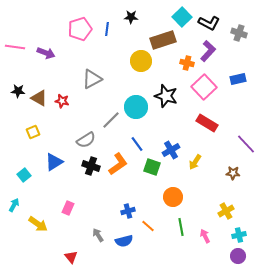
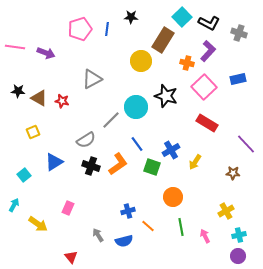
brown rectangle at (163, 40): rotated 40 degrees counterclockwise
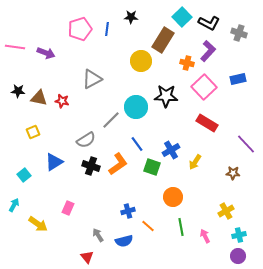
black star at (166, 96): rotated 15 degrees counterclockwise
brown triangle at (39, 98): rotated 18 degrees counterclockwise
red triangle at (71, 257): moved 16 px right
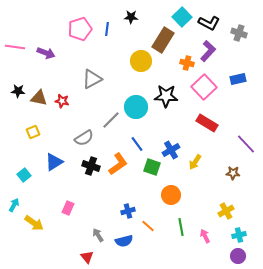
gray semicircle at (86, 140): moved 2 px left, 2 px up
orange circle at (173, 197): moved 2 px left, 2 px up
yellow arrow at (38, 224): moved 4 px left, 1 px up
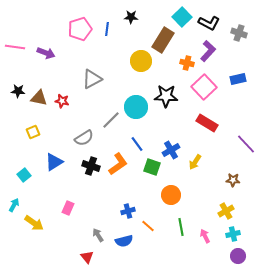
brown star at (233, 173): moved 7 px down
cyan cross at (239, 235): moved 6 px left, 1 px up
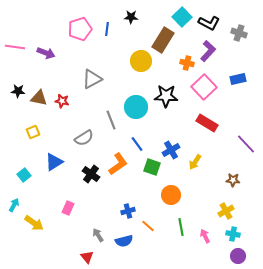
gray line at (111, 120): rotated 66 degrees counterclockwise
black cross at (91, 166): moved 8 px down; rotated 18 degrees clockwise
cyan cross at (233, 234): rotated 24 degrees clockwise
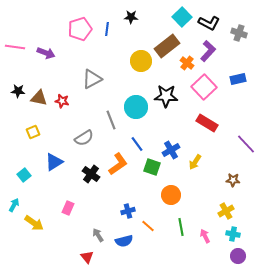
brown rectangle at (163, 40): moved 4 px right, 6 px down; rotated 20 degrees clockwise
orange cross at (187, 63): rotated 24 degrees clockwise
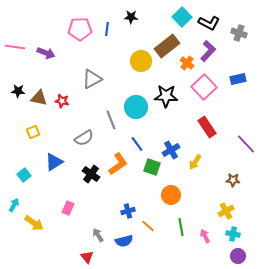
pink pentagon at (80, 29): rotated 15 degrees clockwise
red rectangle at (207, 123): moved 4 px down; rotated 25 degrees clockwise
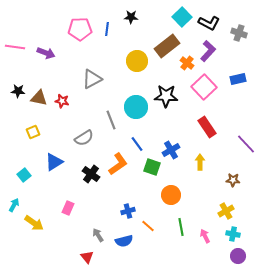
yellow circle at (141, 61): moved 4 px left
yellow arrow at (195, 162): moved 5 px right; rotated 147 degrees clockwise
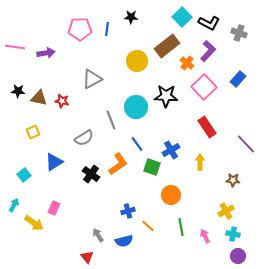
purple arrow at (46, 53): rotated 30 degrees counterclockwise
blue rectangle at (238, 79): rotated 35 degrees counterclockwise
pink rectangle at (68, 208): moved 14 px left
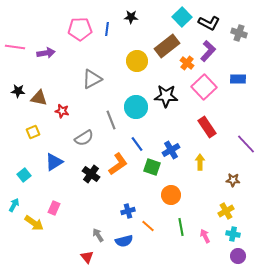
blue rectangle at (238, 79): rotated 49 degrees clockwise
red star at (62, 101): moved 10 px down
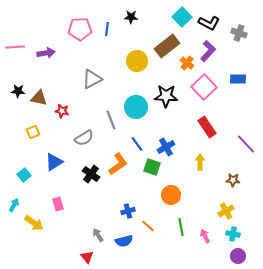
pink line at (15, 47): rotated 12 degrees counterclockwise
blue cross at (171, 150): moved 5 px left, 3 px up
pink rectangle at (54, 208): moved 4 px right, 4 px up; rotated 40 degrees counterclockwise
